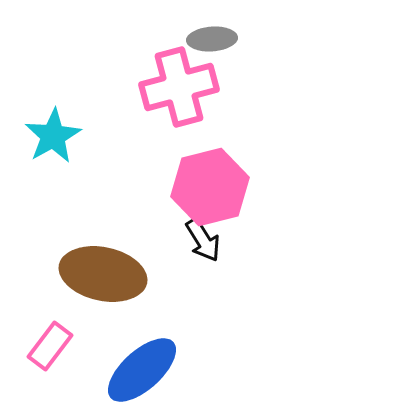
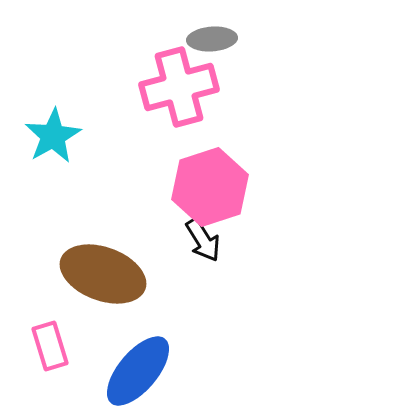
pink hexagon: rotated 4 degrees counterclockwise
brown ellipse: rotated 8 degrees clockwise
pink rectangle: rotated 54 degrees counterclockwise
blue ellipse: moved 4 px left, 1 px down; rotated 8 degrees counterclockwise
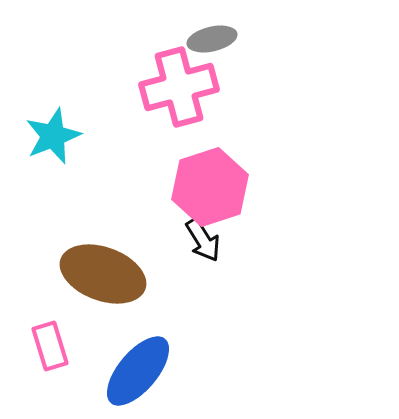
gray ellipse: rotated 9 degrees counterclockwise
cyan star: rotated 8 degrees clockwise
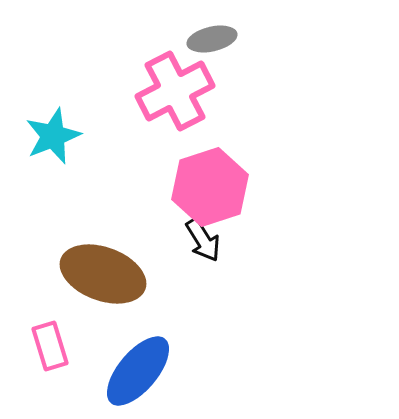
pink cross: moved 4 px left, 4 px down; rotated 12 degrees counterclockwise
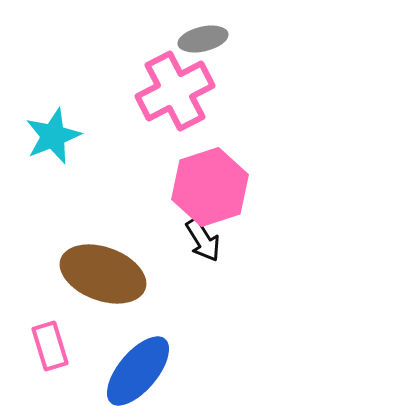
gray ellipse: moved 9 px left
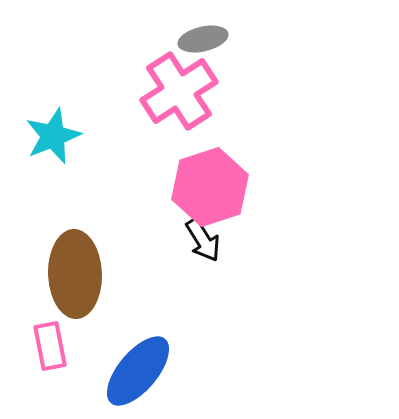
pink cross: moved 4 px right; rotated 6 degrees counterclockwise
brown ellipse: moved 28 px left; rotated 68 degrees clockwise
pink rectangle: rotated 6 degrees clockwise
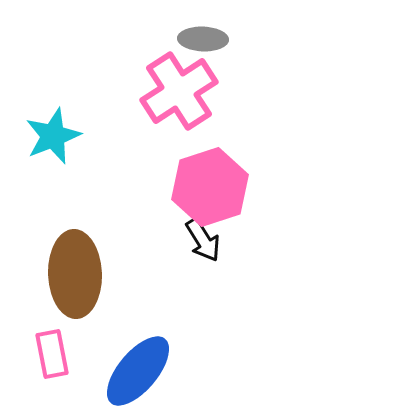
gray ellipse: rotated 15 degrees clockwise
pink rectangle: moved 2 px right, 8 px down
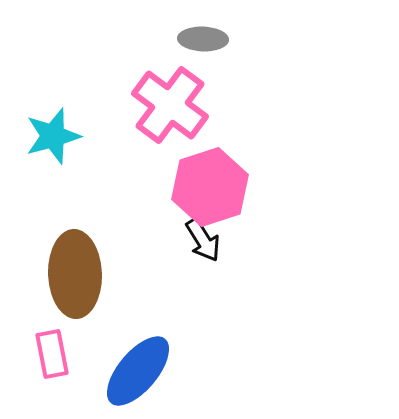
pink cross: moved 9 px left, 14 px down; rotated 20 degrees counterclockwise
cyan star: rotated 6 degrees clockwise
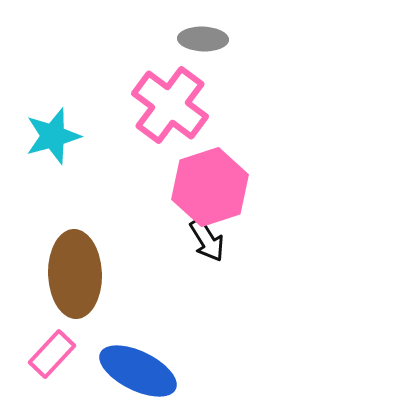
black arrow: moved 4 px right
pink rectangle: rotated 54 degrees clockwise
blue ellipse: rotated 76 degrees clockwise
